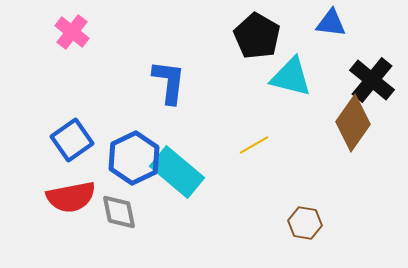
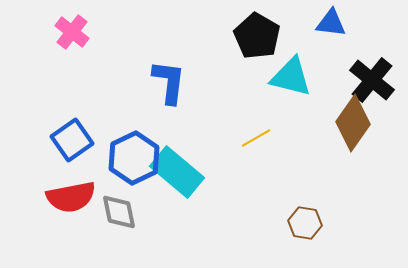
yellow line: moved 2 px right, 7 px up
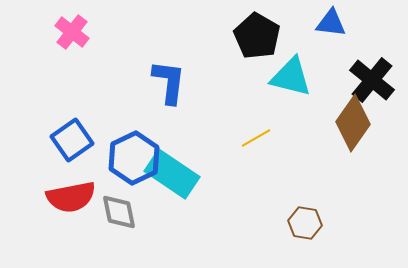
cyan rectangle: moved 5 px left, 2 px down; rotated 6 degrees counterclockwise
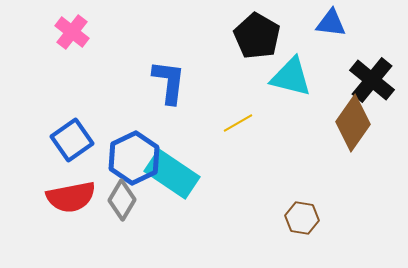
yellow line: moved 18 px left, 15 px up
gray diamond: moved 3 px right, 12 px up; rotated 42 degrees clockwise
brown hexagon: moved 3 px left, 5 px up
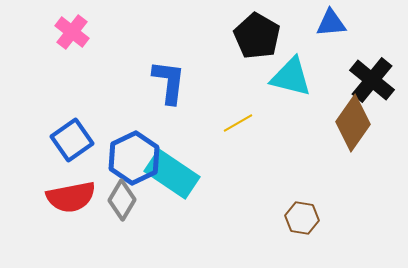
blue triangle: rotated 12 degrees counterclockwise
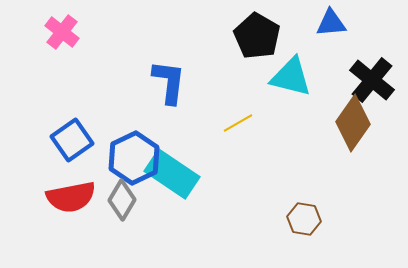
pink cross: moved 10 px left
brown hexagon: moved 2 px right, 1 px down
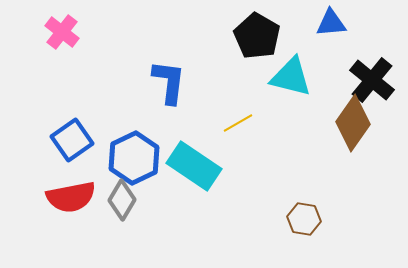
cyan rectangle: moved 22 px right, 8 px up
